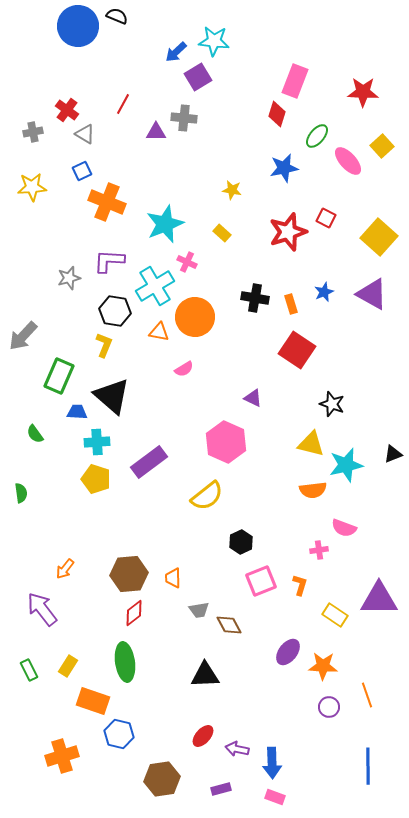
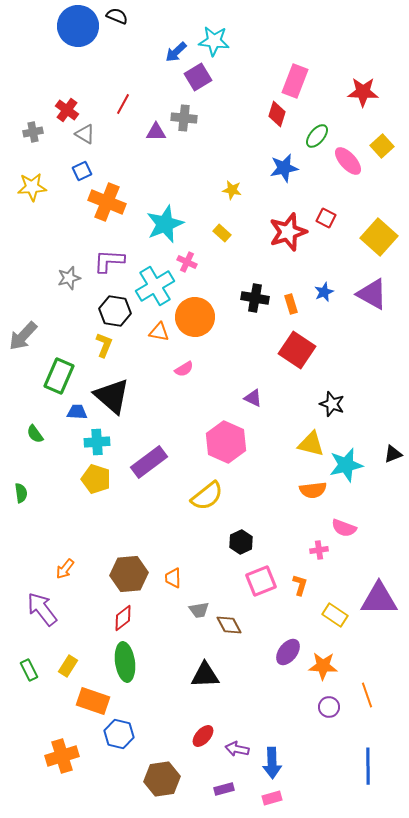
red diamond at (134, 613): moved 11 px left, 5 px down
purple rectangle at (221, 789): moved 3 px right
pink rectangle at (275, 797): moved 3 px left, 1 px down; rotated 36 degrees counterclockwise
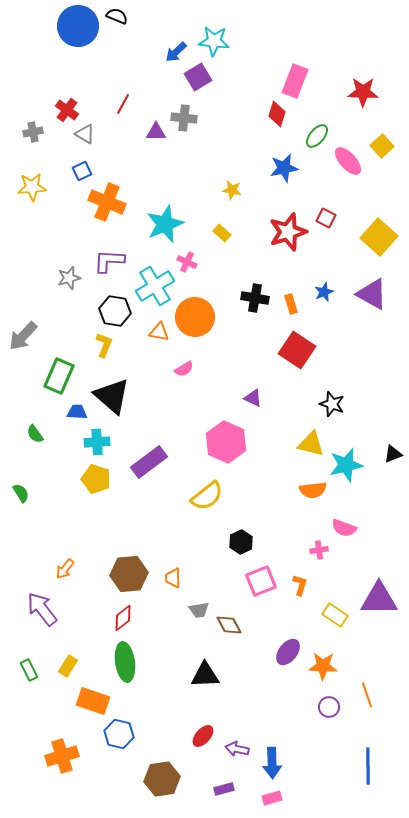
green semicircle at (21, 493): rotated 24 degrees counterclockwise
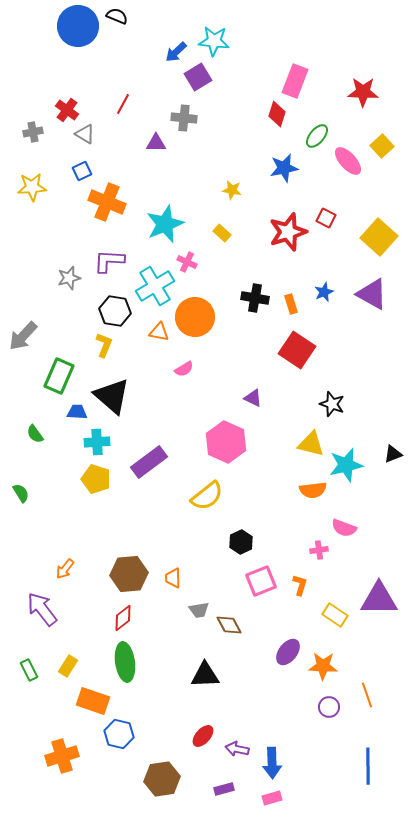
purple triangle at (156, 132): moved 11 px down
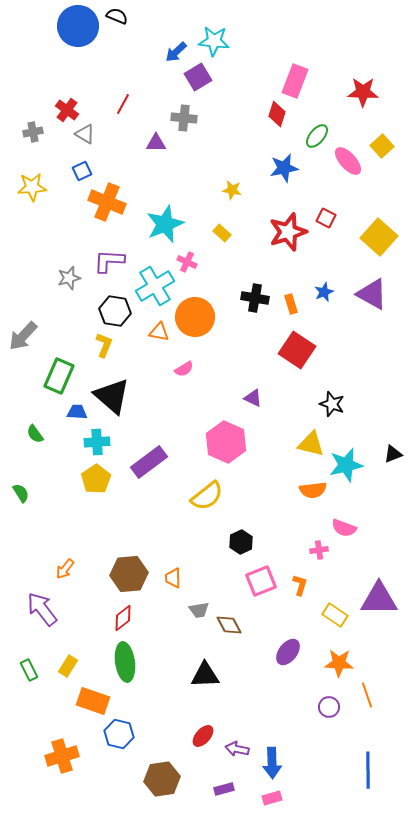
yellow pentagon at (96, 479): rotated 20 degrees clockwise
orange star at (323, 666): moved 16 px right, 3 px up
blue line at (368, 766): moved 4 px down
